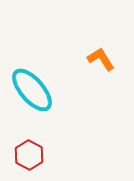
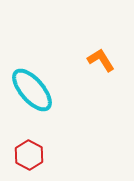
orange L-shape: moved 1 px down
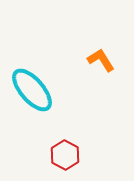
red hexagon: moved 36 px right
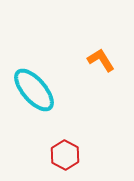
cyan ellipse: moved 2 px right
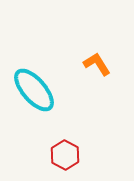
orange L-shape: moved 4 px left, 4 px down
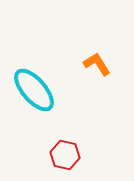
red hexagon: rotated 16 degrees counterclockwise
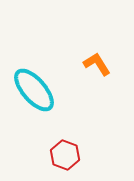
red hexagon: rotated 8 degrees clockwise
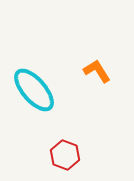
orange L-shape: moved 7 px down
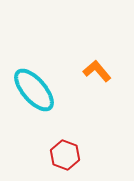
orange L-shape: rotated 8 degrees counterclockwise
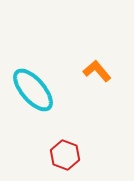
cyan ellipse: moved 1 px left
